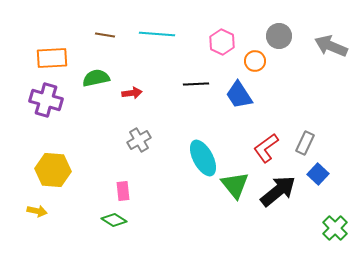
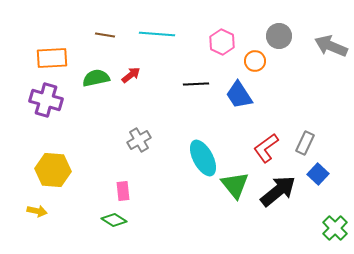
red arrow: moved 1 px left, 18 px up; rotated 30 degrees counterclockwise
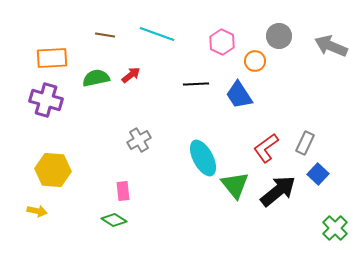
cyan line: rotated 16 degrees clockwise
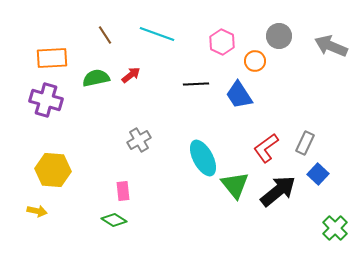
brown line: rotated 48 degrees clockwise
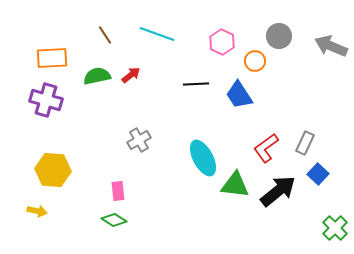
green semicircle: moved 1 px right, 2 px up
green triangle: rotated 44 degrees counterclockwise
pink rectangle: moved 5 px left
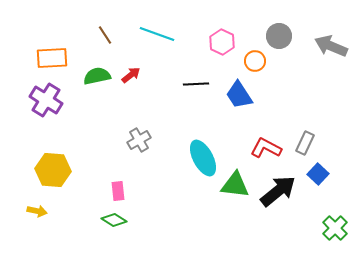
purple cross: rotated 16 degrees clockwise
red L-shape: rotated 64 degrees clockwise
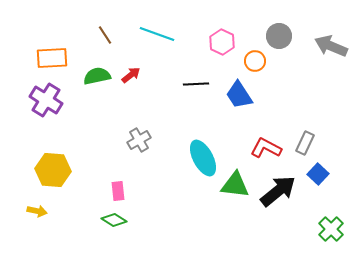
green cross: moved 4 px left, 1 px down
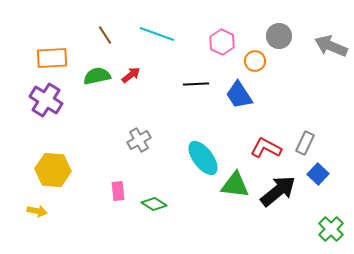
cyan ellipse: rotated 9 degrees counterclockwise
green diamond: moved 40 px right, 16 px up
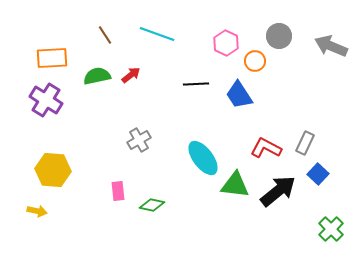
pink hexagon: moved 4 px right, 1 px down
green diamond: moved 2 px left, 1 px down; rotated 20 degrees counterclockwise
